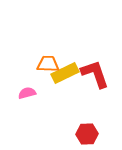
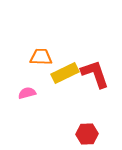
orange trapezoid: moved 7 px left, 7 px up
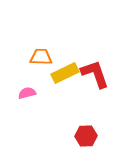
red hexagon: moved 1 px left, 2 px down
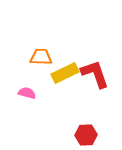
pink semicircle: rotated 30 degrees clockwise
red hexagon: moved 1 px up
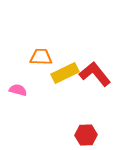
red L-shape: rotated 20 degrees counterclockwise
pink semicircle: moved 9 px left, 3 px up
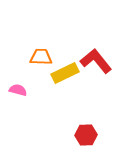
red L-shape: moved 1 px right, 13 px up
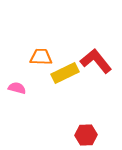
pink semicircle: moved 1 px left, 2 px up
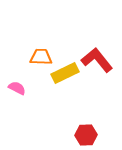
red L-shape: moved 1 px right, 1 px up
pink semicircle: rotated 12 degrees clockwise
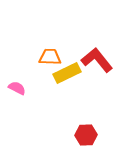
orange trapezoid: moved 9 px right
yellow rectangle: moved 2 px right
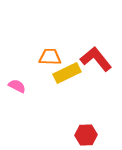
red L-shape: moved 1 px left, 1 px up
pink semicircle: moved 2 px up
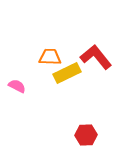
red L-shape: moved 2 px up
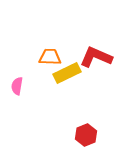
red L-shape: rotated 28 degrees counterclockwise
pink semicircle: rotated 108 degrees counterclockwise
red hexagon: rotated 20 degrees counterclockwise
